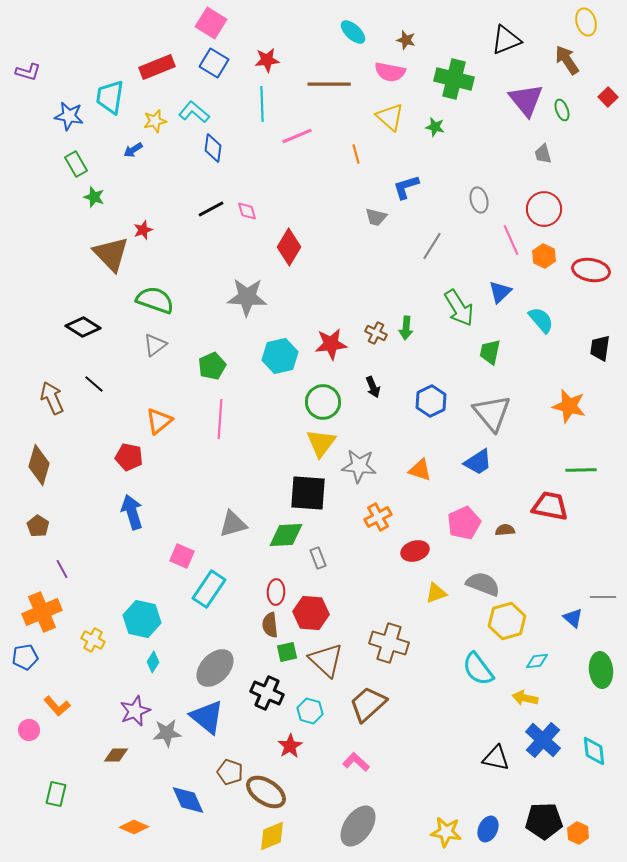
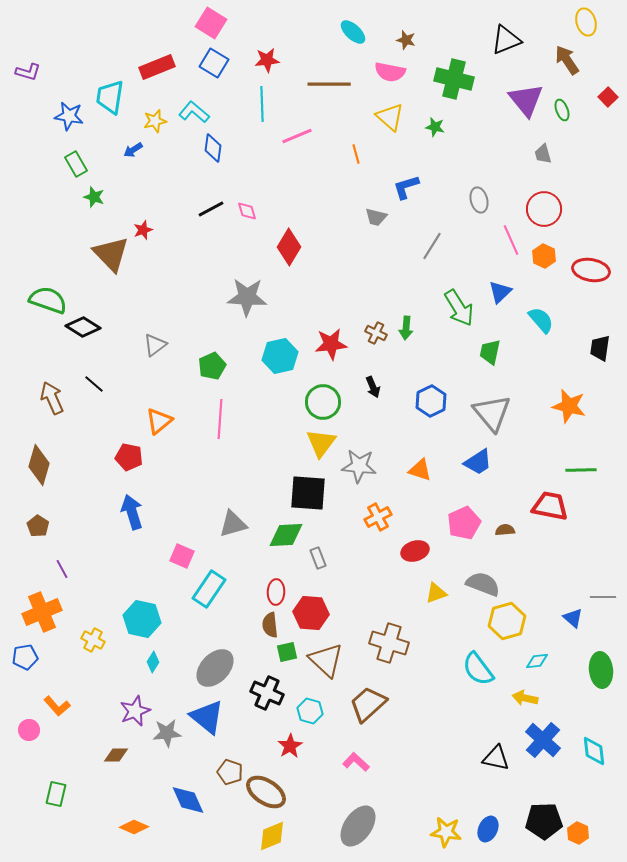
green semicircle at (155, 300): moved 107 px left
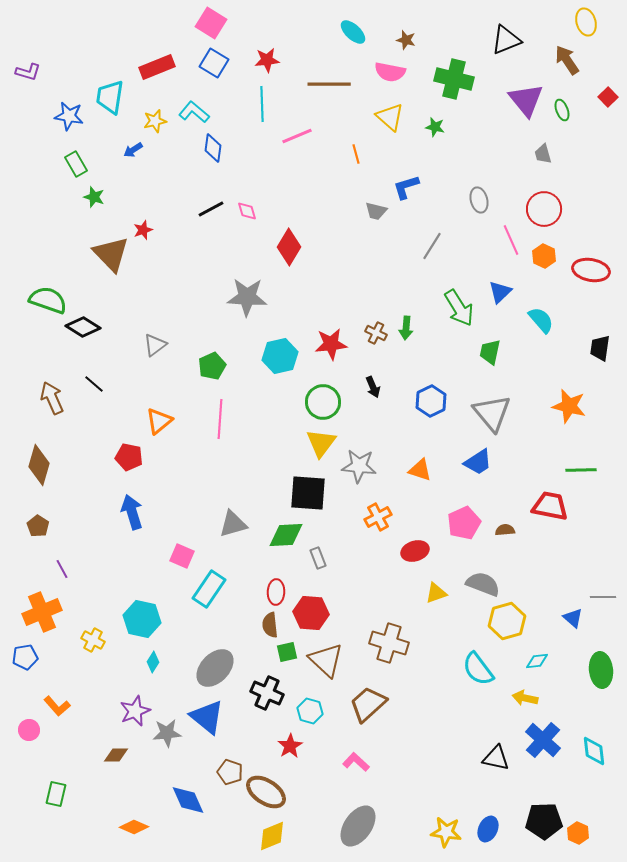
gray trapezoid at (376, 217): moved 6 px up
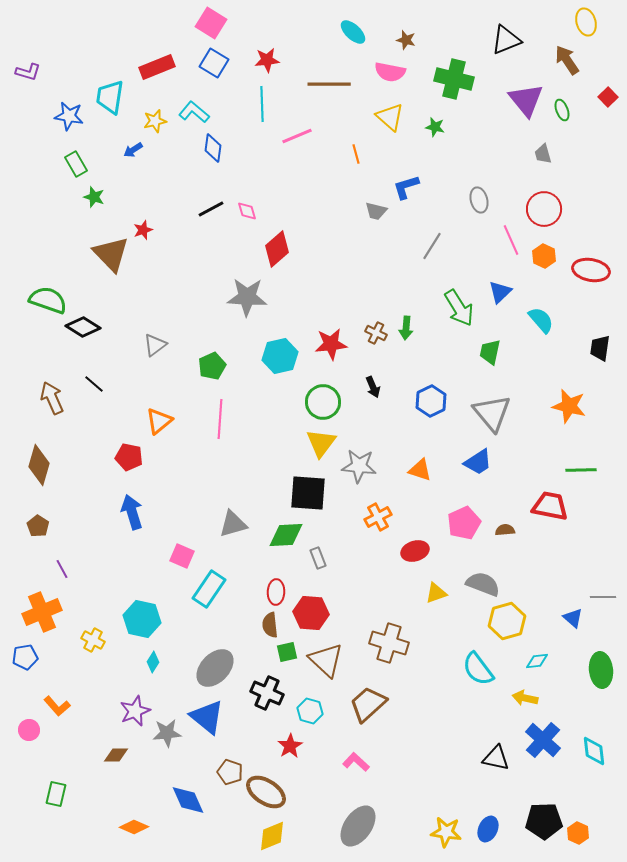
red diamond at (289, 247): moved 12 px left, 2 px down; rotated 18 degrees clockwise
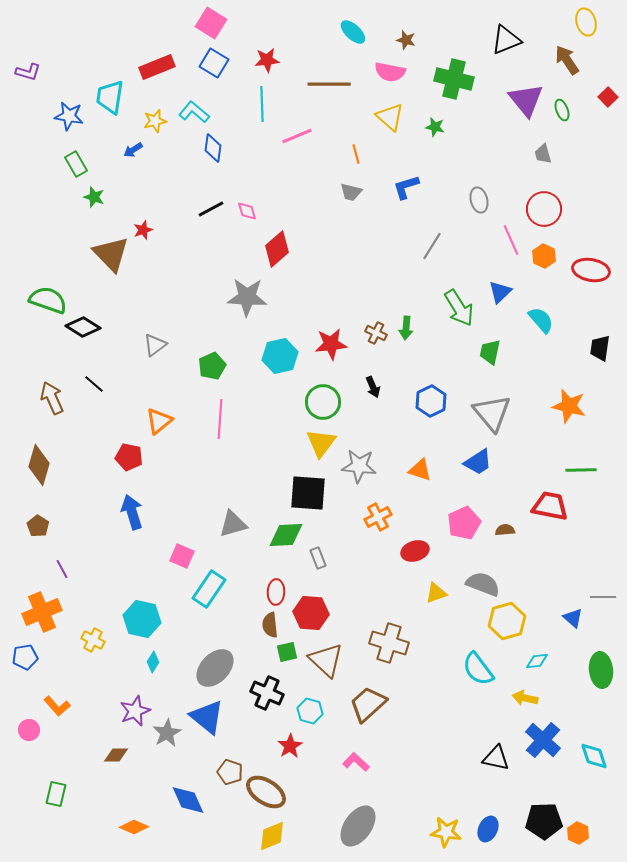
gray trapezoid at (376, 211): moved 25 px left, 19 px up
gray star at (167, 733): rotated 24 degrees counterclockwise
cyan diamond at (594, 751): moved 5 px down; rotated 12 degrees counterclockwise
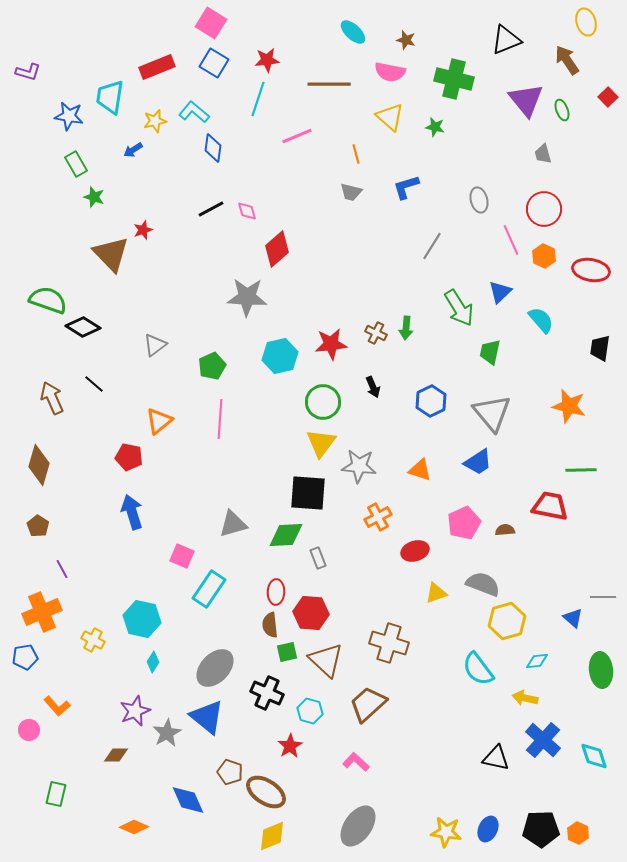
cyan line at (262, 104): moved 4 px left, 5 px up; rotated 20 degrees clockwise
black pentagon at (544, 821): moved 3 px left, 8 px down
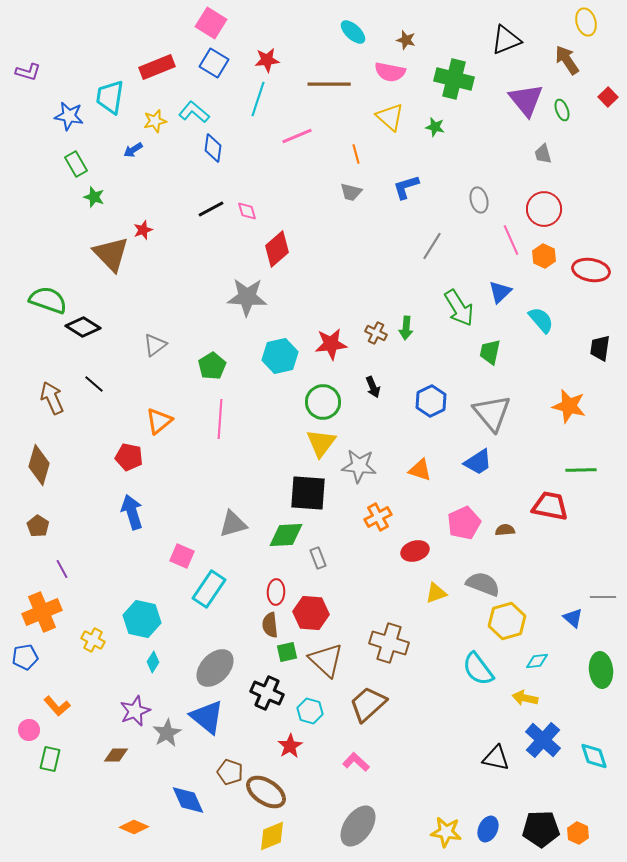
green pentagon at (212, 366): rotated 8 degrees counterclockwise
green rectangle at (56, 794): moved 6 px left, 35 px up
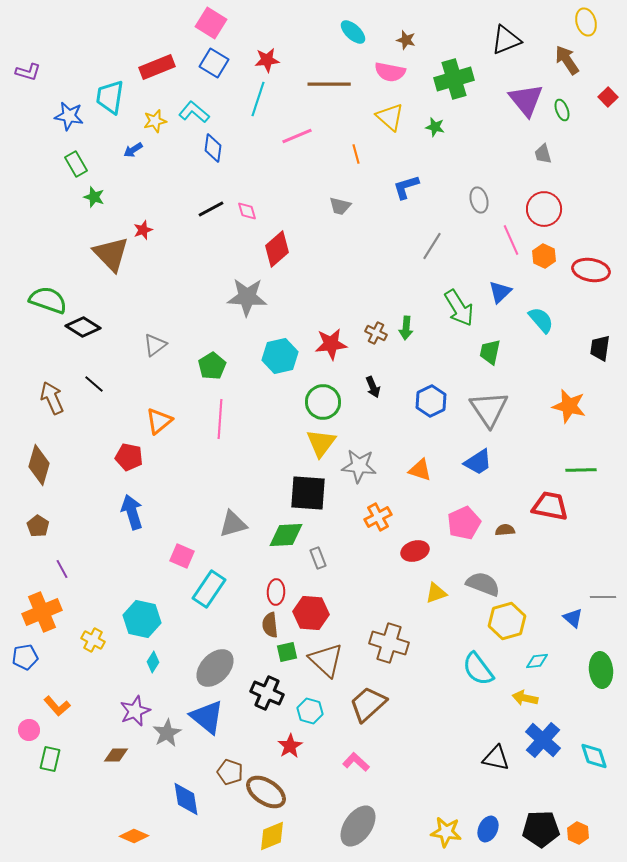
green cross at (454, 79): rotated 30 degrees counterclockwise
gray trapezoid at (351, 192): moved 11 px left, 14 px down
gray triangle at (492, 413): moved 3 px left, 4 px up; rotated 6 degrees clockwise
blue diamond at (188, 800): moved 2 px left, 1 px up; rotated 15 degrees clockwise
orange diamond at (134, 827): moved 9 px down
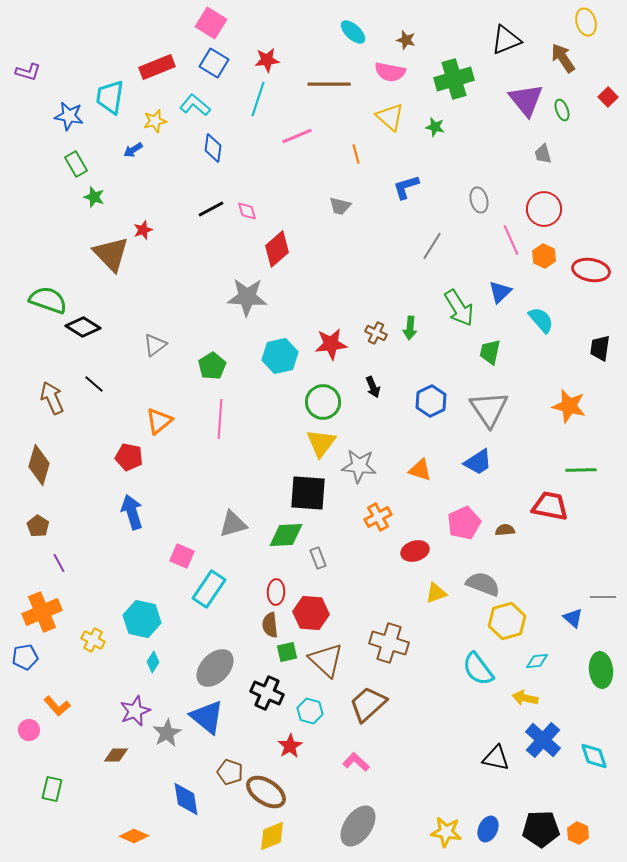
brown arrow at (567, 60): moved 4 px left, 2 px up
cyan L-shape at (194, 112): moved 1 px right, 7 px up
green arrow at (406, 328): moved 4 px right
purple line at (62, 569): moved 3 px left, 6 px up
green rectangle at (50, 759): moved 2 px right, 30 px down
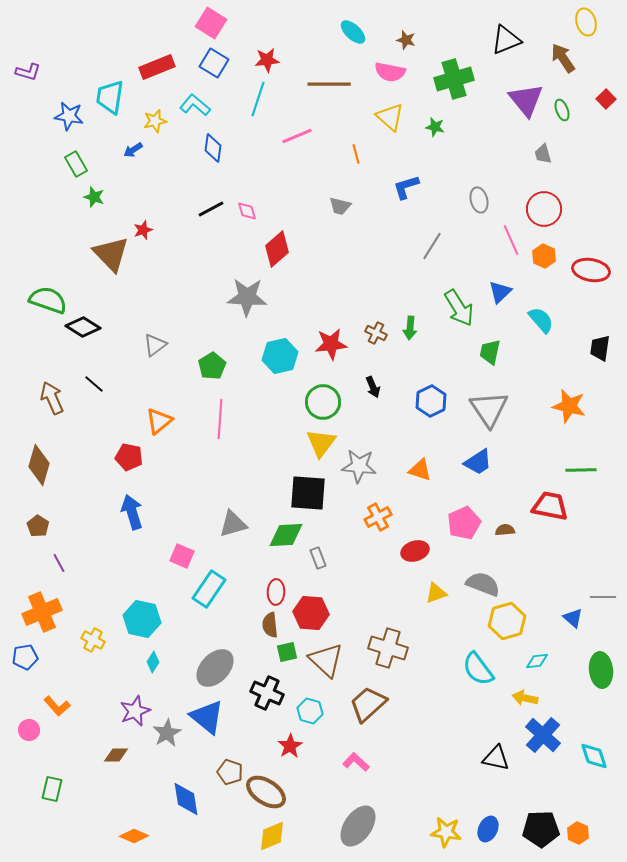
red square at (608, 97): moved 2 px left, 2 px down
brown cross at (389, 643): moved 1 px left, 5 px down
blue cross at (543, 740): moved 5 px up
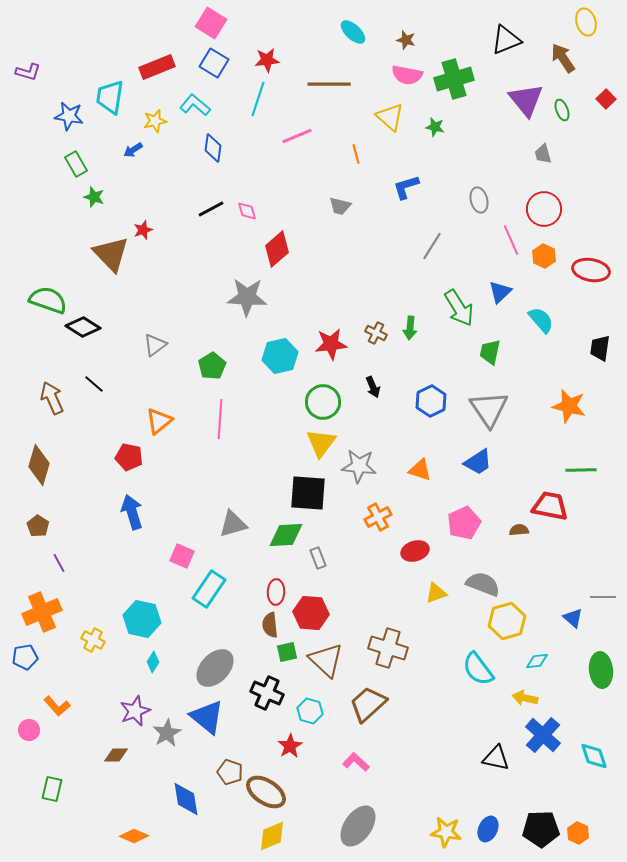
pink semicircle at (390, 72): moved 17 px right, 3 px down
brown semicircle at (505, 530): moved 14 px right
